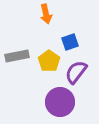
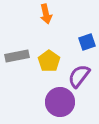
blue square: moved 17 px right
purple semicircle: moved 3 px right, 4 px down
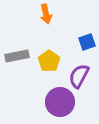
purple semicircle: rotated 10 degrees counterclockwise
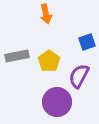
purple circle: moved 3 px left
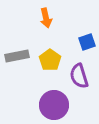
orange arrow: moved 4 px down
yellow pentagon: moved 1 px right, 1 px up
purple semicircle: rotated 45 degrees counterclockwise
purple circle: moved 3 px left, 3 px down
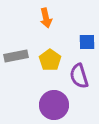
blue square: rotated 18 degrees clockwise
gray rectangle: moved 1 px left
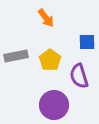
orange arrow: rotated 24 degrees counterclockwise
